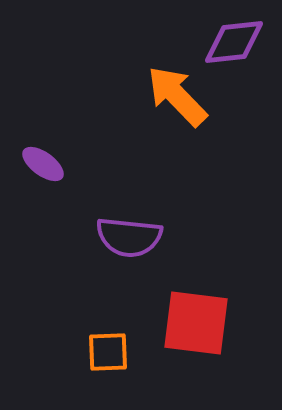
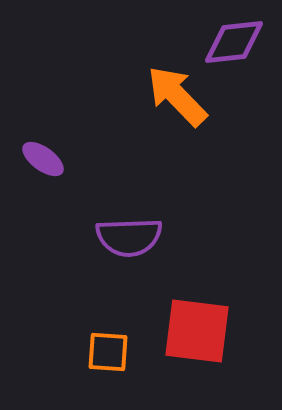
purple ellipse: moved 5 px up
purple semicircle: rotated 8 degrees counterclockwise
red square: moved 1 px right, 8 px down
orange square: rotated 6 degrees clockwise
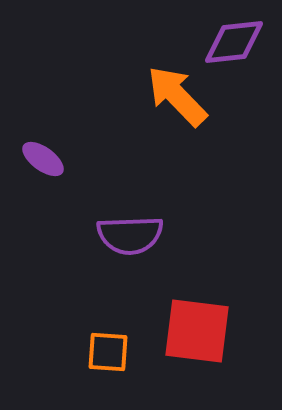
purple semicircle: moved 1 px right, 2 px up
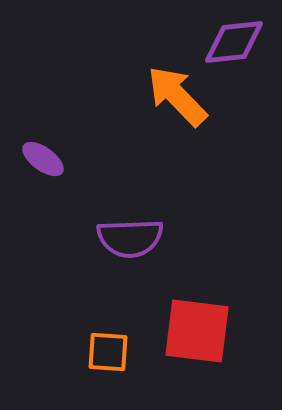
purple semicircle: moved 3 px down
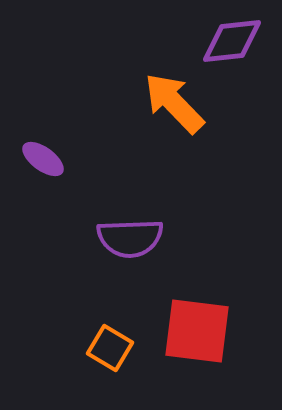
purple diamond: moved 2 px left, 1 px up
orange arrow: moved 3 px left, 7 px down
orange square: moved 2 px right, 4 px up; rotated 27 degrees clockwise
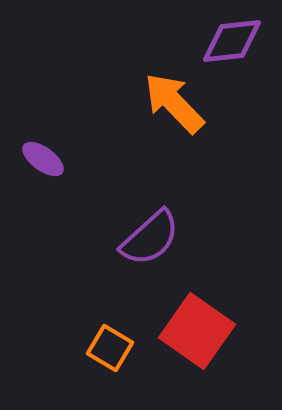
purple semicircle: moved 20 px right; rotated 40 degrees counterclockwise
red square: rotated 28 degrees clockwise
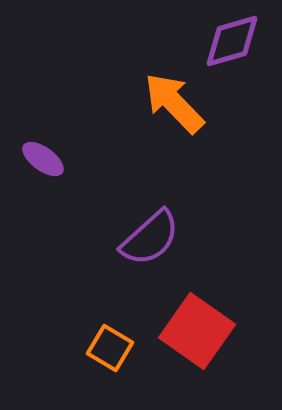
purple diamond: rotated 10 degrees counterclockwise
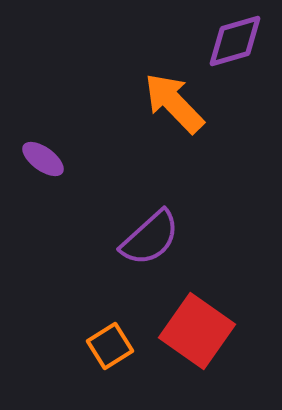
purple diamond: moved 3 px right
orange square: moved 2 px up; rotated 27 degrees clockwise
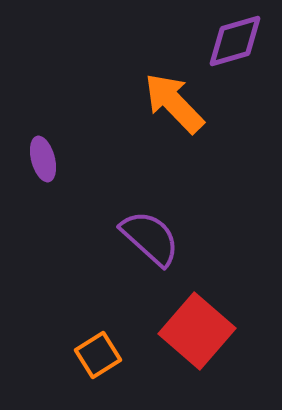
purple ellipse: rotated 39 degrees clockwise
purple semicircle: rotated 96 degrees counterclockwise
red square: rotated 6 degrees clockwise
orange square: moved 12 px left, 9 px down
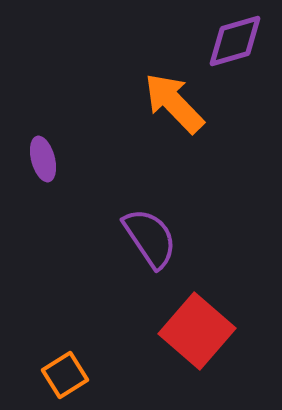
purple semicircle: rotated 14 degrees clockwise
orange square: moved 33 px left, 20 px down
